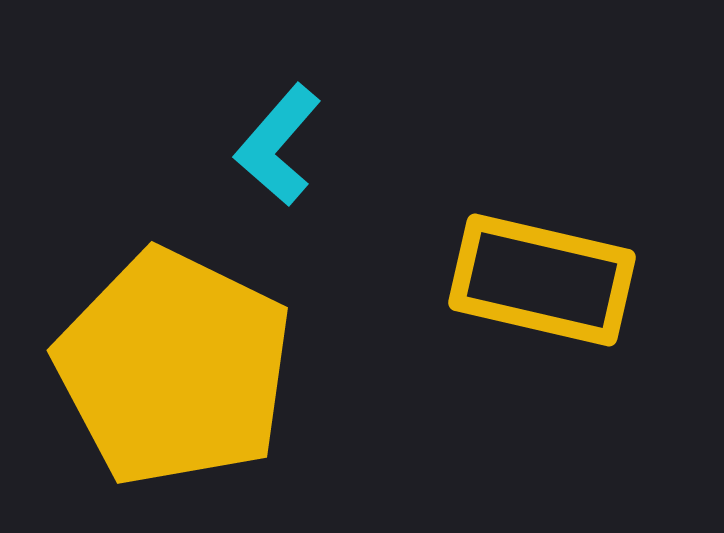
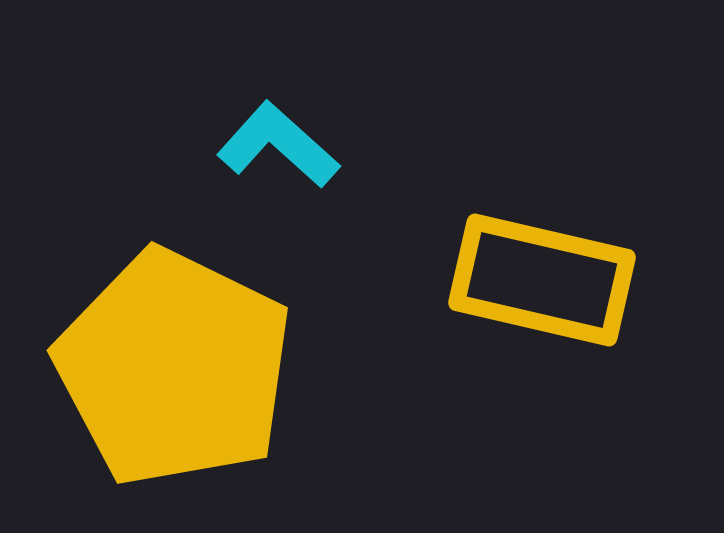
cyan L-shape: rotated 91 degrees clockwise
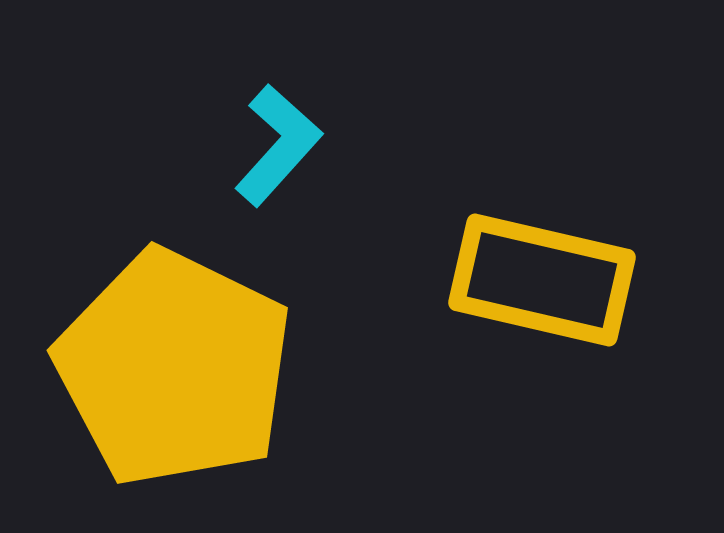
cyan L-shape: rotated 90 degrees clockwise
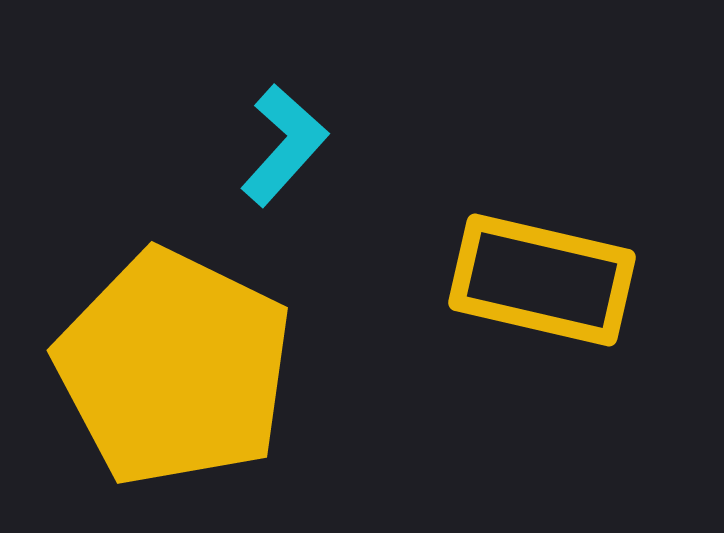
cyan L-shape: moved 6 px right
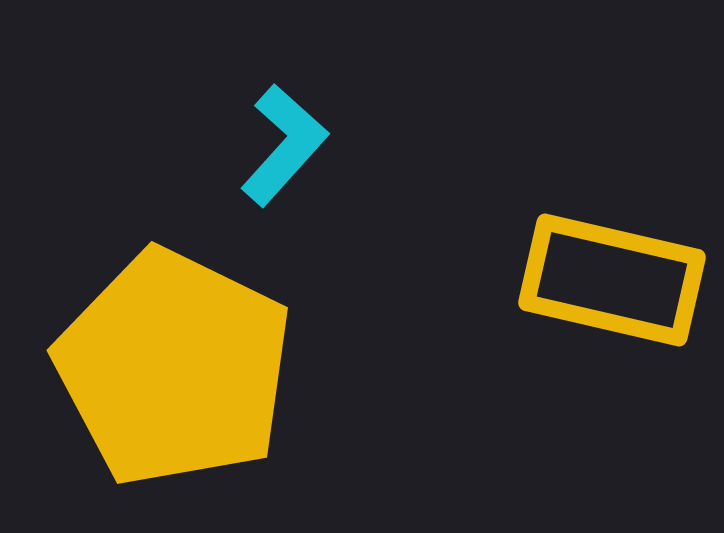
yellow rectangle: moved 70 px right
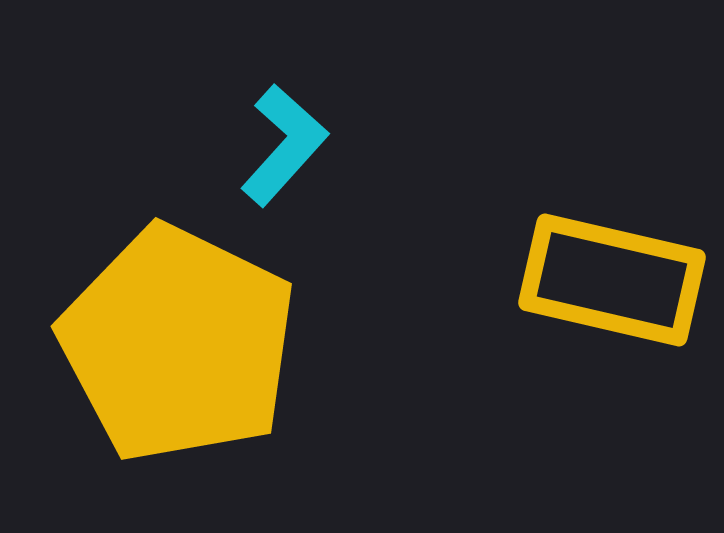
yellow pentagon: moved 4 px right, 24 px up
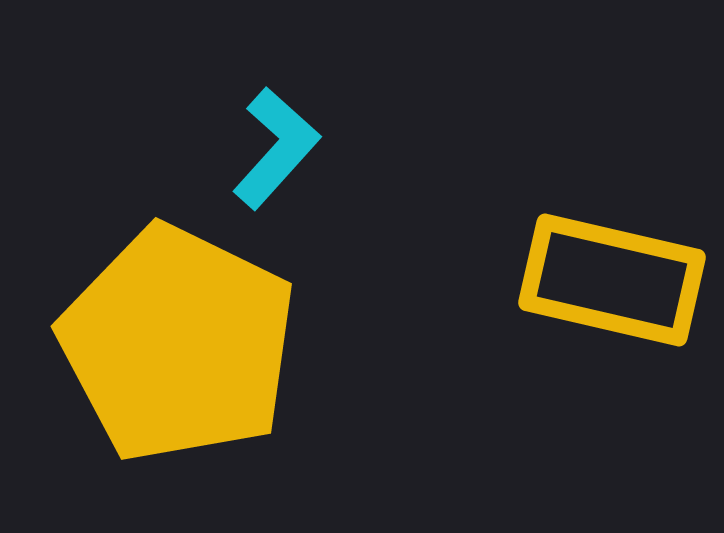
cyan L-shape: moved 8 px left, 3 px down
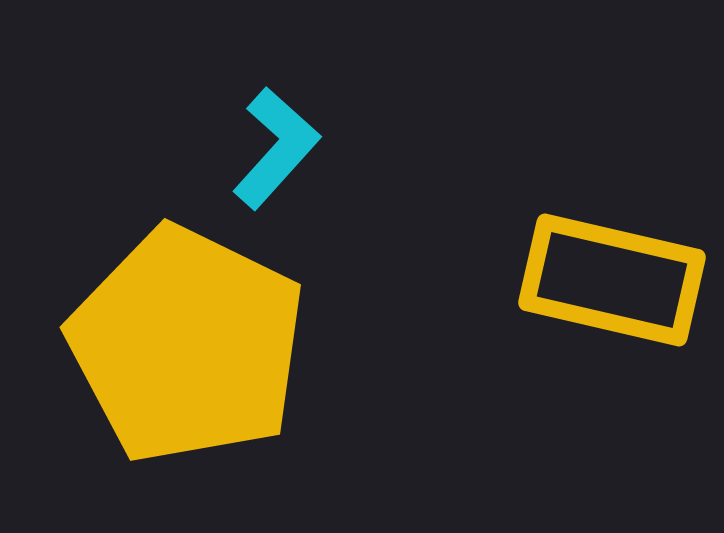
yellow pentagon: moved 9 px right, 1 px down
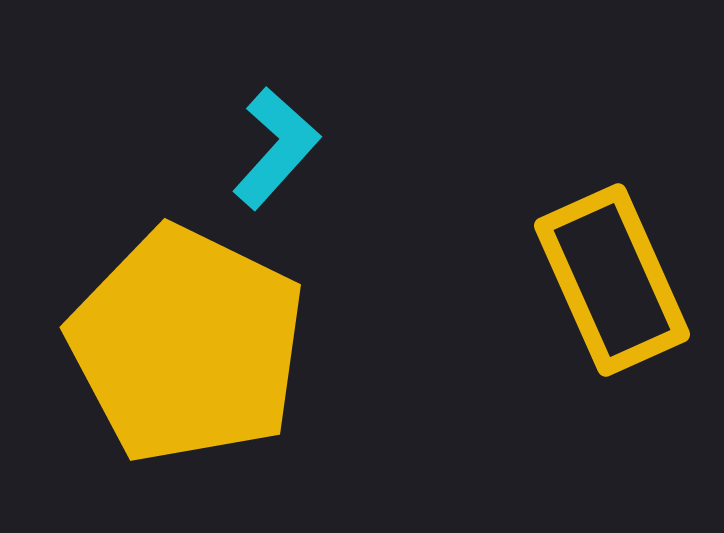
yellow rectangle: rotated 53 degrees clockwise
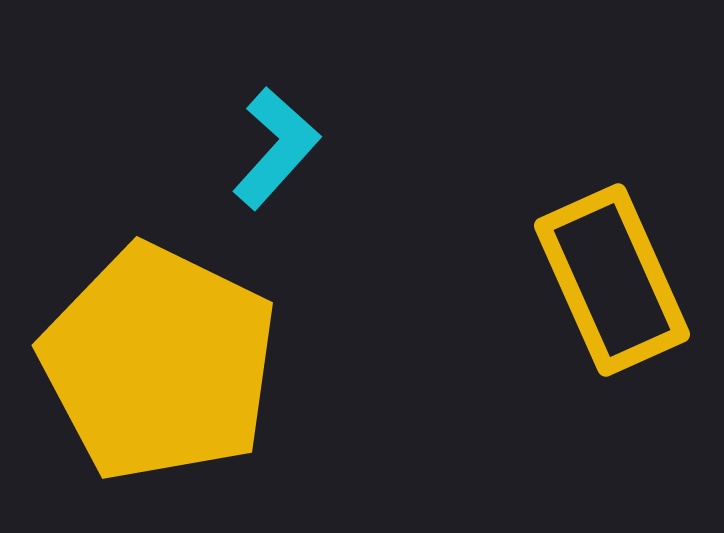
yellow pentagon: moved 28 px left, 18 px down
